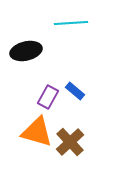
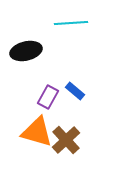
brown cross: moved 4 px left, 2 px up
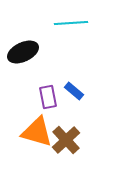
black ellipse: moved 3 px left, 1 px down; rotated 12 degrees counterclockwise
blue rectangle: moved 1 px left
purple rectangle: rotated 40 degrees counterclockwise
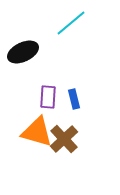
cyan line: rotated 36 degrees counterclockwise
blue rectangle: moved 8 px down; rotated 36 degrees clockwise
purple rectangle: rotated 15 degrees clockwise
brown cross: moved 2 px left, 1 px up
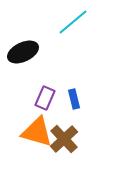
cyan line: moved 2 px right, 1 px up
purple rectangle: moved 3 px left, 1 px down; rotated 20 degrees clockwise
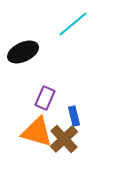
cyan line: moved 2 px down
blue rectangle: moved 17 px down
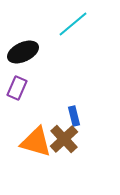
purple rectangle: moved 28 px left, 10 px up
orange triangle: moved 1 px left, 10 px down
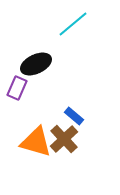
black ellipse: moved 13 px right, 12 px down
blue rectangle: rotated 36 degrees counterclockwise
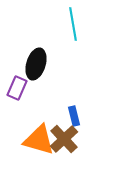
cyan line: rotated 60 degrees counterclockwise
black ellipse: rotated 48 degrees counterclockwise
blue rectangle: rotated 36 degrees clockwise
orange triangle: moved 3 px right, 2 px up
